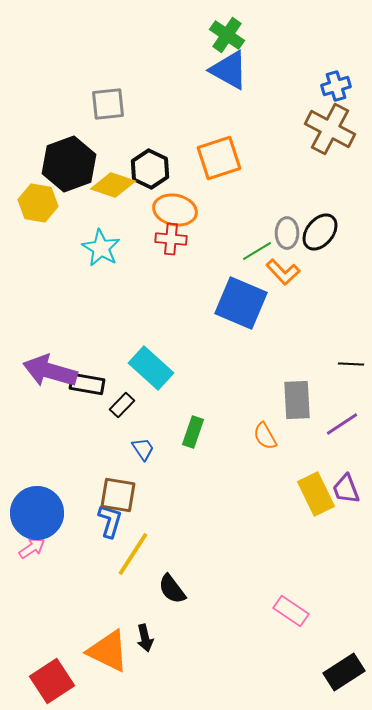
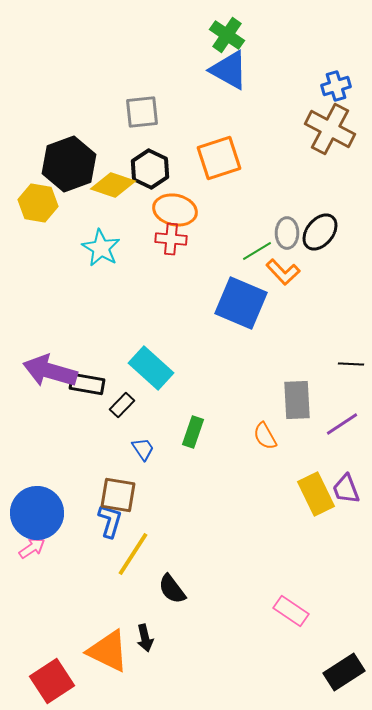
gray square at (108, 104): moved 34 px right, 8 px down
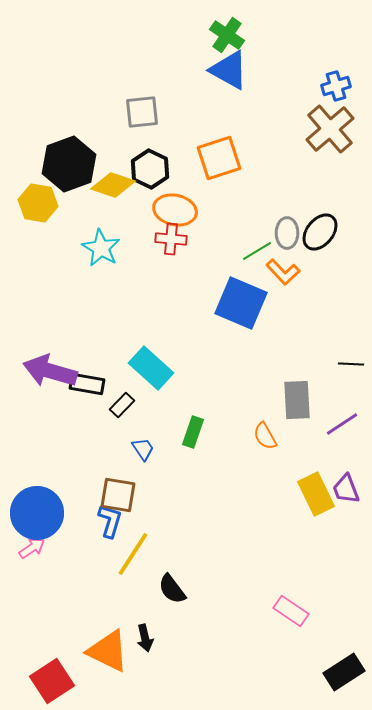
brown cross at (330, 129): rotated 21 degrees clockwise
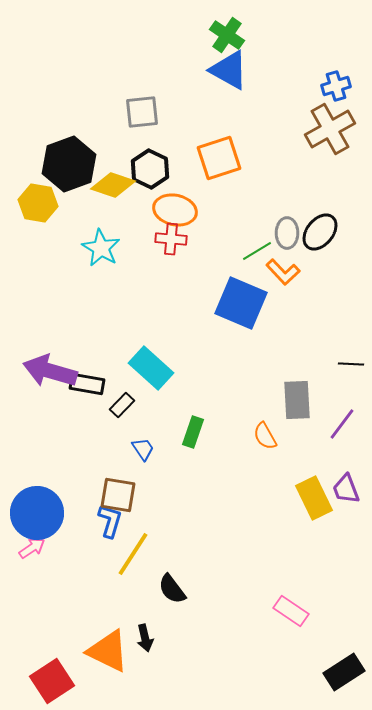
brown cross at (330, 129): rotated 12 degrees clockwise
purple line at (342, 424): rotated 20 degrees counterclockwise
yellow rectangle at (316, 494): moved 2 px left, 4 px down
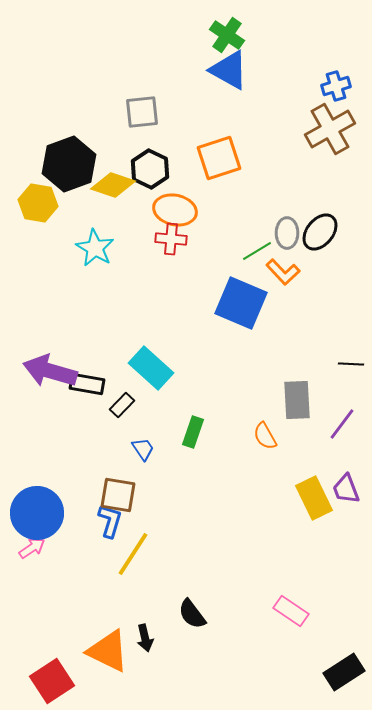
cyan star at (101, 248): moved 6 px left
black semicircle at (172, 589): moved 20 px right, 25 px down
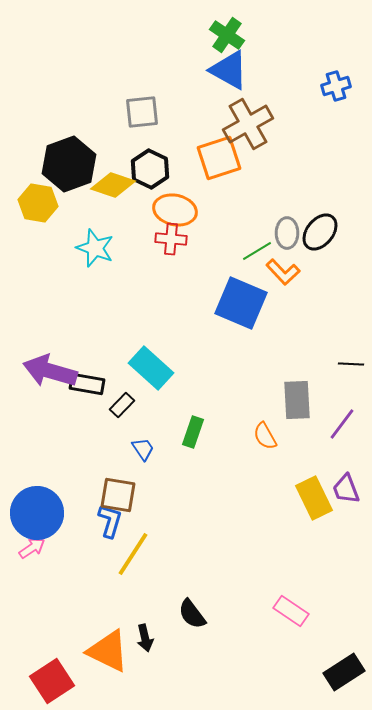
brown cross at (330, 129): moved 82 px left, 5 px up
cyan star at (95, 248): rotated 9 degrees counterclockwise
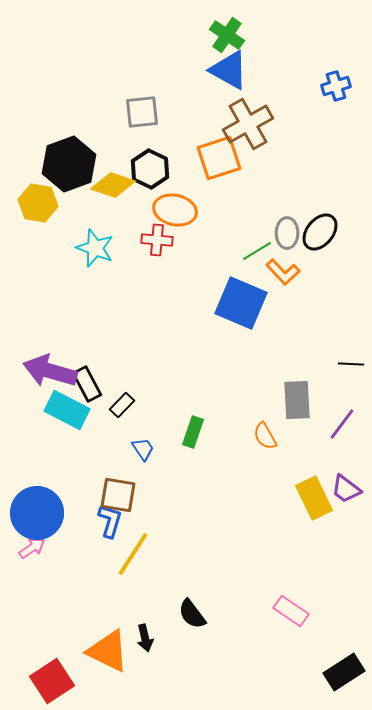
red cross at (171, 239): moved 14 px left, 1 px down
cyan rectangle at (151, 368): moved 84 px left, 42 px down; rotated 15 degrees counterclockwise
black rectangle at (87, 384): rotated 52 degrees clockwise
purple trapezoid at (346, 489): rotated 32 degrees counterclockwise
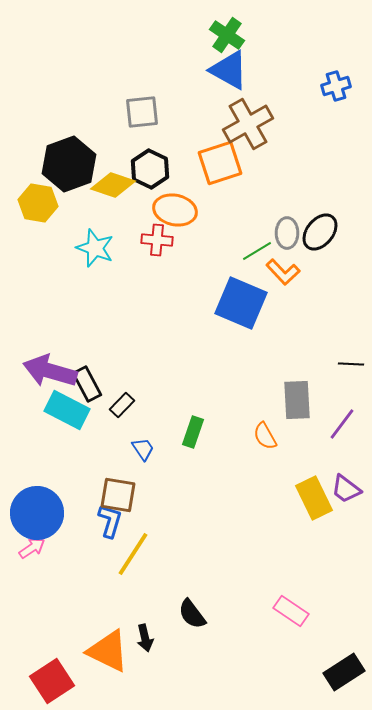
orange square at (219, 158): moved 1 px right, 5 px down
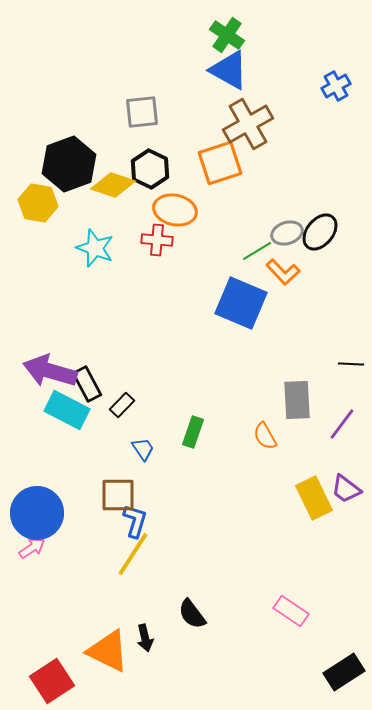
blue cross at (336, 86): rotated 12 degrees counterclockwise
gray ellipse at (287, 233): rotated 72 degrees clockwise
brown square at (118, 495): rotated 9 degrees counterclockwise
blue L-shape at (110, 521): moved 25 px right
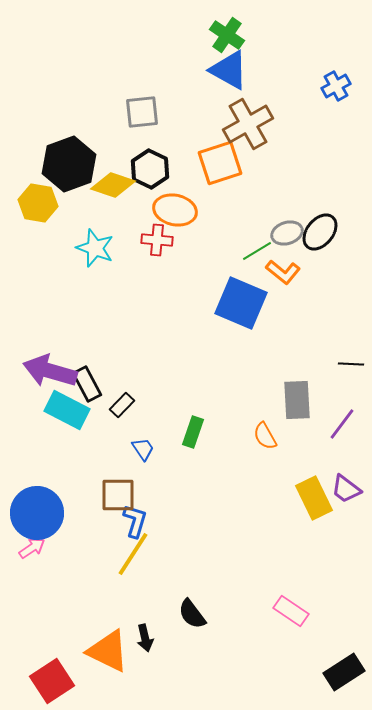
orange L-shape at (283, 272): rotated 8 degrees counterclockwise
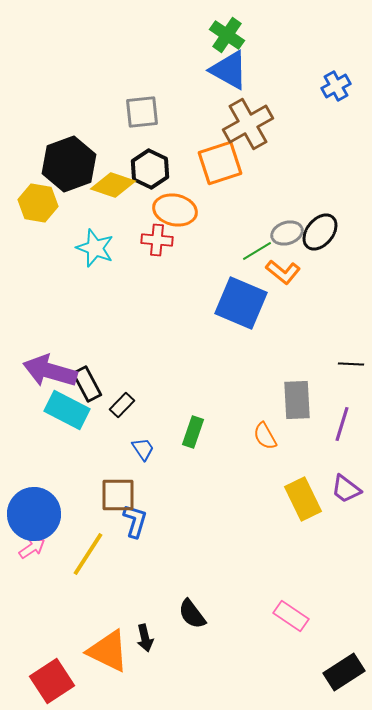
purple line at (342, 424): rotated 20 degrees counterclockwise
yellow rectangle at (314, 498): moved 11 px left, 1 px down
blue circle at (37, 513): moved 3 px left, 1 px down
yellow line at (133, 554): moved 45 px left
pink rectangle at (291, 611): moved 5 px down
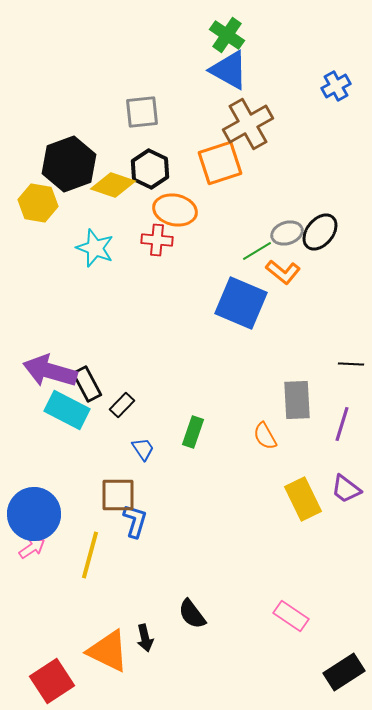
yellow line at (88, 554): moved 2 px right, 1 px down; rotated 18 degrees counterclockwise
